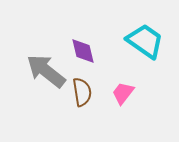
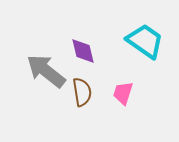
pink trapezoid: rotated 20 degrees counterclockwise
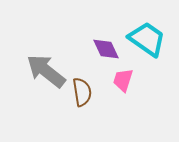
cyan trapezoid: moved 2 px right, 2 px up
purple diamond: moved 23 px right, 2 px up; rotated 12 degrees counterclockwise
pink trapezoid: moved 13 px up
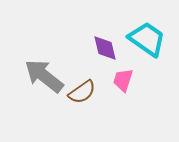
purple diamond: moved 1 px left, 1 px up; rotated 12 degrees clockwise
gray arrow: moved 2 px left, 5 px down
brown semicircle: rotated 64 degrees clockwise
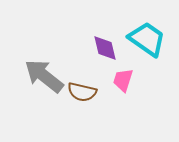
brown semicircle: rotated 48 degrees clockwise
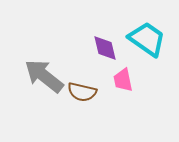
pink trapezoid: rotated 30 degrees counterclockwise
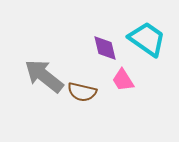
pink trapezoid: rotated 20 degrees counterclockwise
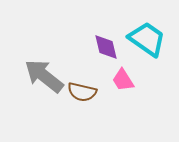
purple diamond: moved 1 px right, 1 px up
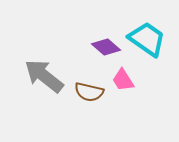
purple diamond: rotated 36 degrees counterclockwise
brown semicircle: moved 7 px right
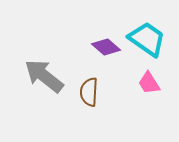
pink trapezoid: moved 26 px right, 3 px down
brown semicircle: rotated 80 degrees clockwise
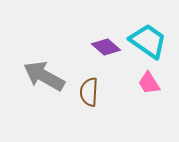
cyan trapezoid: moved 1 px right, 2 px down
gray arrow: rotated 9 degrees counterclockwise
